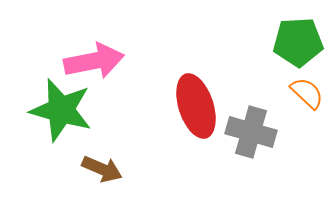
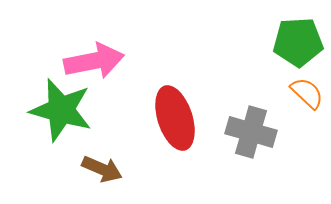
red ellipse: moved 21 px left, 12 px down
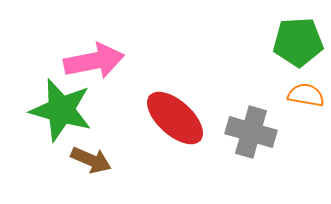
orange semicircle: moved 1 px left, 2 px down; rotated 33 degrees counterclockwise
red ellipse: rotated 30 degrees counterclockwise
brown arrow: moved 11 px left, 9 px up
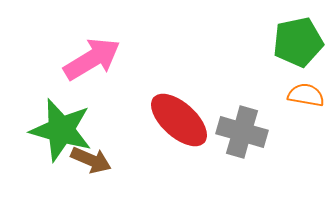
green pentagon: rotated 9 degrees counterclockwise
pink arrow: moved 2 px left, 2 px up; rotated 20 degrees counterclockwise
green star: moved 20 px down
red ellipse: moved 4 px right, 2 px down
gray cross: moved 9 px left
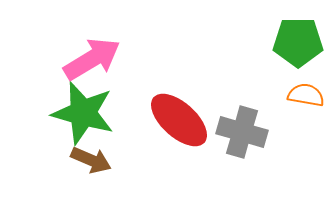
green pentagon: rotated 12 degrees clockwise
green star: moved 22 px right, 17 px up
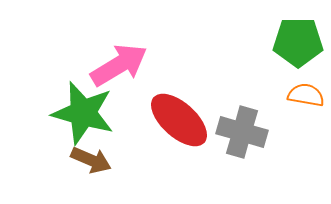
pink arrow: moved 27 px right, 6 px down
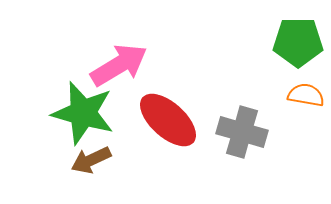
red ellipse: moved 11 px left
brown arrow: rotated 132 degrees clockwise
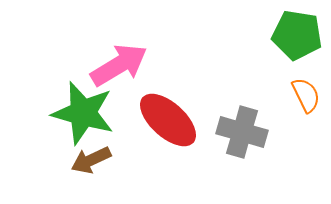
green pentagon: moved 1 px left, 7 px up; rotated 9 degrees clockwise
orange semicircle: rotated 54 degrees clockwise
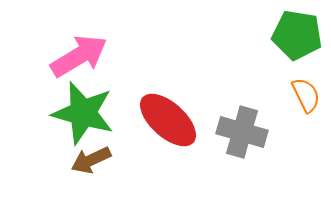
pink arrow: moved 40 px left, 9 px up
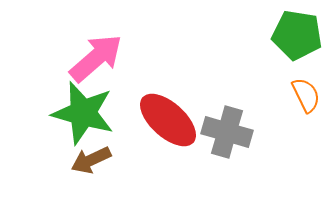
pink arrow: moved 17 px right, 2 px down; rotated 10 degrees counterclockwise
gray cross: moved 15 px left
